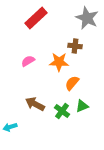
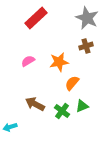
brown cross: moved 11 px right; rotated 24 degrees counterclockwise
orange star: rotated 12 degrees counterclockwise
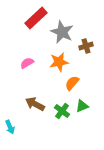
gray star: moved 25 px left, 14 px down
pink semicircle: moved 1 px left, 2 px down
cyan arrow: rotated 96 degrees counterclockwise
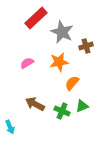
green cross: rotated 14 degrees counterclockwise
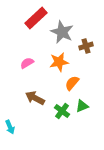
brown arrow: moved 6 px up
green cross: rotated 14 degrees clockwise
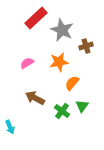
gray star: moved 2 px up
green triangle: rotated 32 degrees counterclockwise
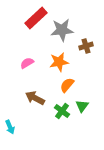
gray star: rotated 30 degrees counterclockwise
orange semicircle: moved 5 px left, 2 px down
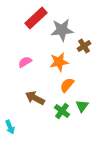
brown cross: moved 2 px left; rotated 16 degrees counterclockwise
pink semicircle: moved 2 px left, 1 px up
